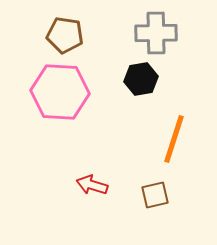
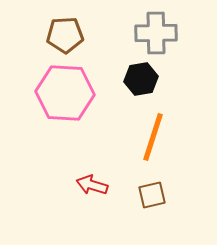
brown pentagon: rotated 12 degrees counterclockwise
pink hexagon: moved 5 px right, 1 px down
orange line: moved 21 px left, 2 px up
brown square: moved 3 px left
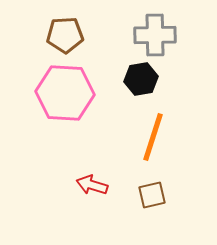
gray cross: moved 1 px left, 2 px down
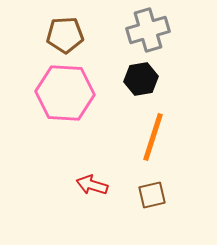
gray cross: moved 7 px left, 5 px up; rotated 15 degrees counterclockwise
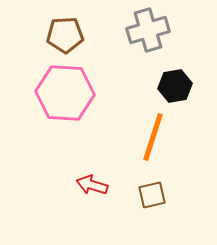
black hexagon: moved 34 px right, 7 px down
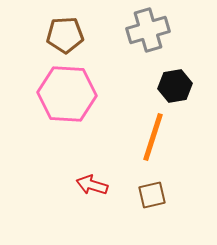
pink hexagon: moved 2 px right, 1 px down
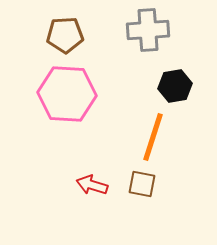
gray cross: rotated 12 degrees clockwise
brown square: moved 10 px left, 11 px up; rotated 24 degrees clockwise
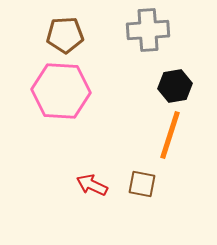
pink hexagon: moved 6 px left, 3 px up
orange line: moved 17 px right, 2 px up
red arrow: rotated 8 degrees clockwise
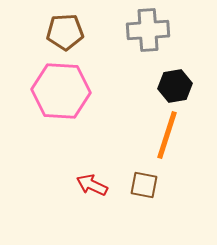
brown pentagon: moved 3 px up
orange line: moved 3 px left
brown square: moved 2 px right, 1 px down
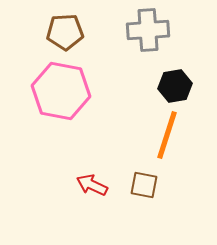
pink hexagon: rotated 8 degrees clockwise
